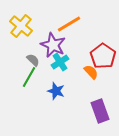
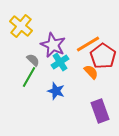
orange line: moved 19 px right, 20 px down
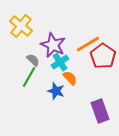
orange semicircle: moved 21 px left, 6 px down
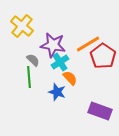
yellow cross: moved 1 px right
purple star: rotated 15 degrees counterclockwise
green line: rotated 35 degrees counterclockwise
blue star: moved 1 px right, 1 px down
purple rectangle: rotated 50 degrees counterclockwise
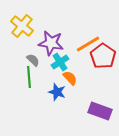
purple star: moved 2 px left, 2 px up
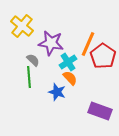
orange line: rotated 35 degrees counterclockwise
cyan cross: moved 8 px right
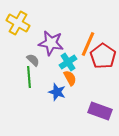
yellow cross: moved 4 px left, 3 px up; rotated 10 degrees counterclockwise
orange semicircle: rotated 14 degrees clockwise
